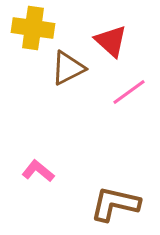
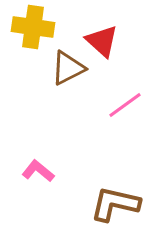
yellow cross: moved 1 px up
red triangle: moved 9 px left
pink line: moved 4 px left, 13 px down
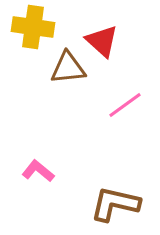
brown triangle: rotated 21 degrees clockwise
